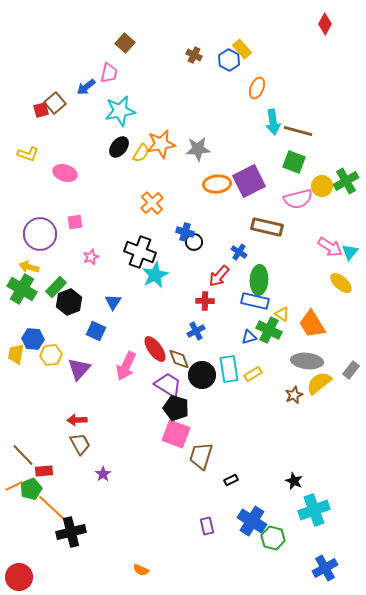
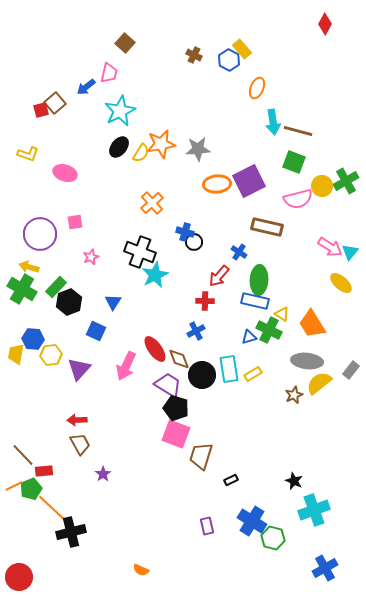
cyan star at (120, 111): rotated 16 degrees counterclockwise
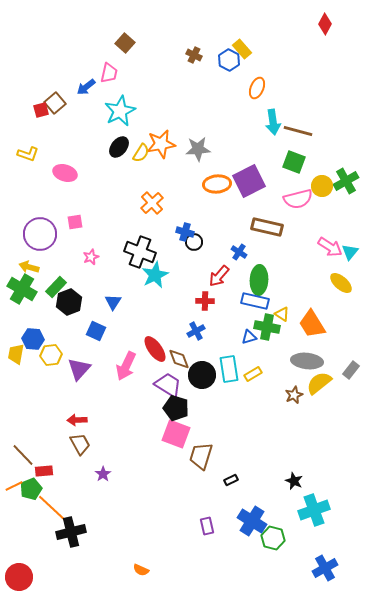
green cross at (269, 330): moved 2 px left, 3 px up; rotated 15 degrees counterclockwise
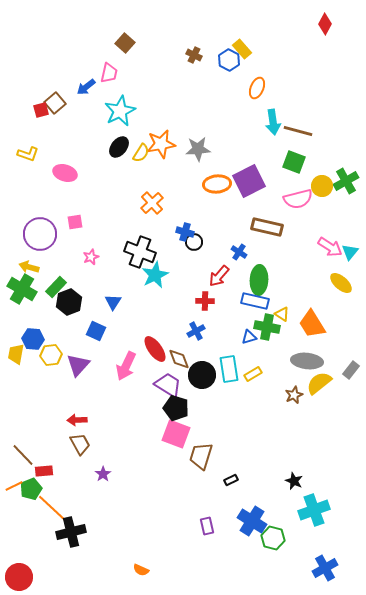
purple triangle at (79, 369): moved 1 px left, 4 px up
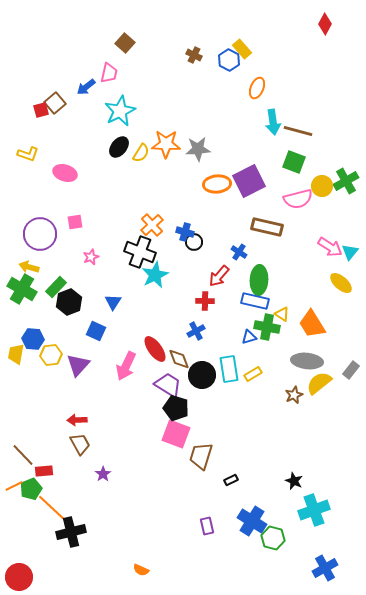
orange star at (161, 144): moved 5 px right; rotated 12 degrees clockwise
orange cross at (152, 203): moved 22 px down
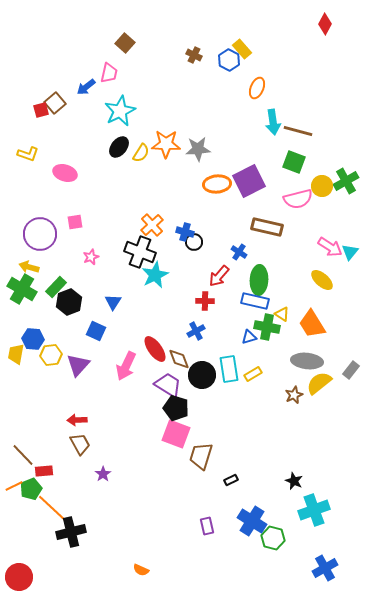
yellow ellipse at (341, 283): moved 19 px left, 3 px up
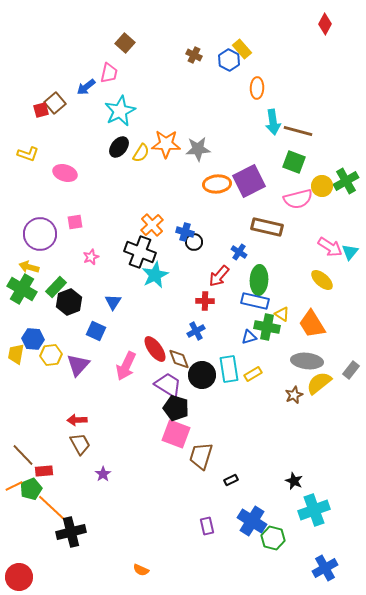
orange ellipse at (257, 88): rotated 20 degrees counterclockwise
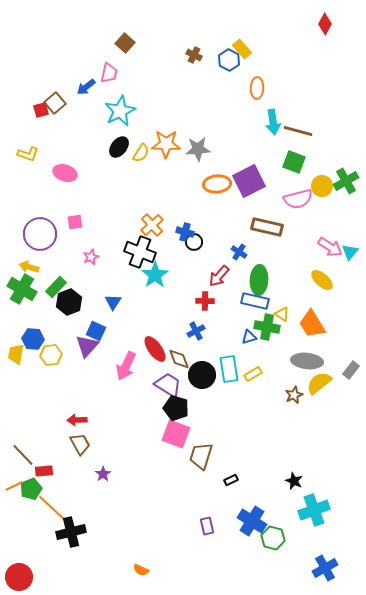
cyan star at (155, 275): rotated 8 degrees counterclockwise
purple triangle at (78, 365): moved 9 px right, 19 px up
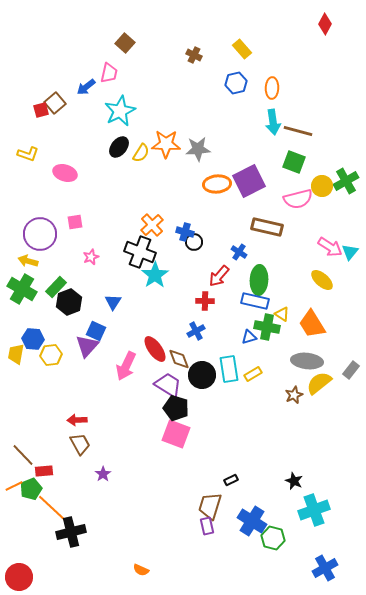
blue hexagon at (229, 60): moved 7 px right, 23 px down; rotated 20 degrees clockwise
orange ellipse at (257, 88): moved 15 px right
yellow arrow at (29, 267): moved 1 px left, 6 px up
brown trapezoid at (201, 456): moved 9 px right, 50 px down
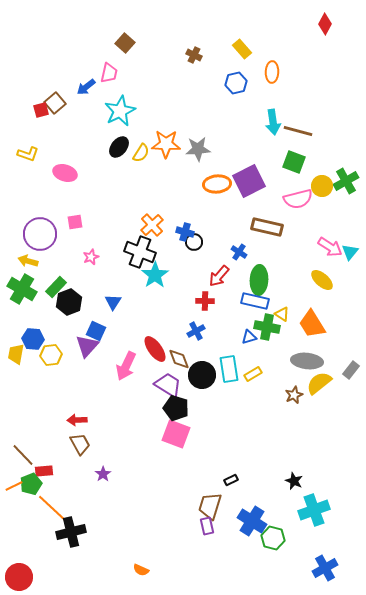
orange ellipse at (272, 88): moved 16 px up
green pentagon at (31, 489): moved 5 px up
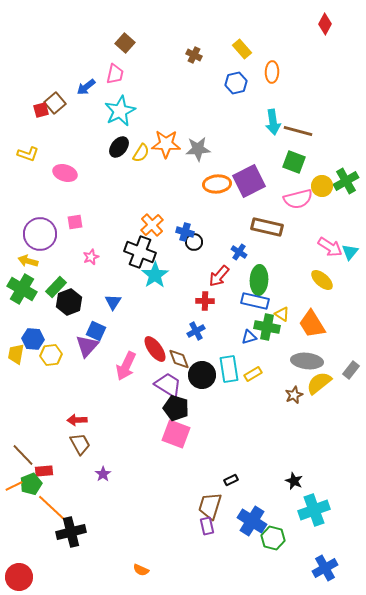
pink trapezoid at (109, 73): moved 6 px right, 1 px down
